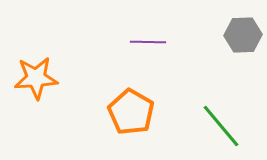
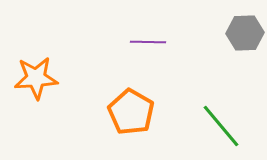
gray hexagon: moved 2 px right, 2 px up
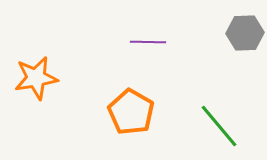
orange star: rotated 6 degrees counterclockwise
green line: moved 2 px left
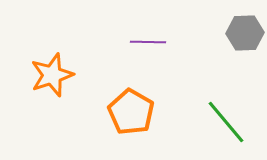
orange star: moved 16 px right, 3 px up; rotated 9 degrees counterclockwise
green line: moved 7 px right, 4 px up
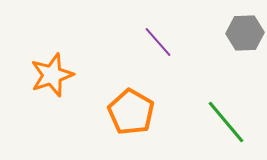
purple line: moved 10 px right; rotated 48 degrees clockwise
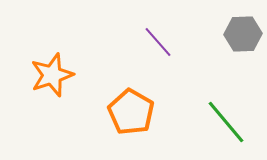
gray hexagon: moved 2 px left, 1 px down
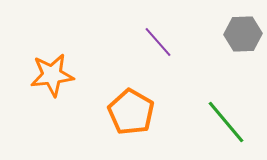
orange star: rotated 12 degrees clockwise
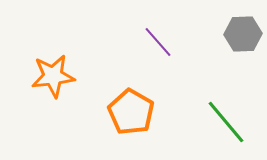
orange star: moved 1 px right, 1 px down
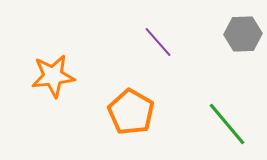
green line: moved 1 px right, 2 px down
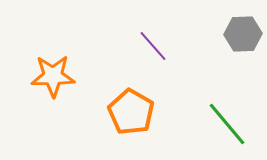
purple line: moved 5 px left, 4 px down
orange star: rotated 6 degrees clockwise
